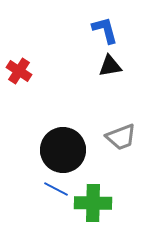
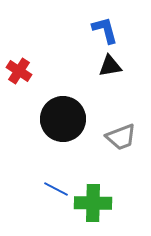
black circle: moved 31 px up
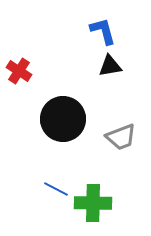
blue L-shape: moved 2 px left, 1 px down
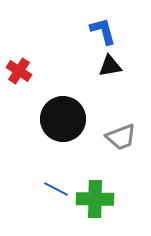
green cross: moved 2 px right, 4 px up
